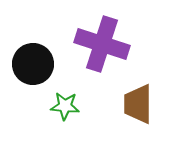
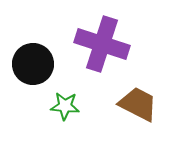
brown trapezoid: rotated 117 degrees clockwise
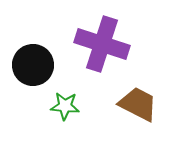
black circle: moved 1 px down
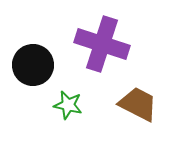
green star: moved 3 px right, 1 px up; rotated 8 degrees clockwise
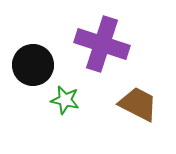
green star: moved 3 px left, 5 px up
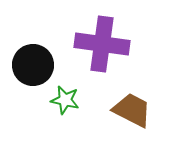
purple cross: rotated 10 degrees counterclockwise
brown trapezoid: moved 6 px left, 6 px down
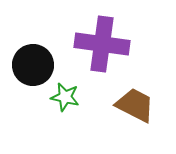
green star: moved 3 px up
brown trapezoid: moved 3 px right, 5 px up
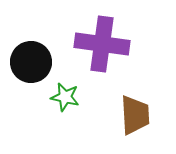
black circle: moved 2 px left, 3 px up
brown trapezoid: moved 10 px down; rotated 60 degrees clockwise
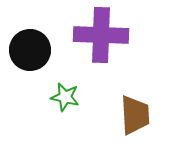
purple cross: moved 1 px left, 9 px up; rotated 6 degrees counterclockwise
black circle: moved 1 px left, 12 px up
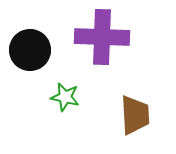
purple cross: moved 1 px right, 2 px down
